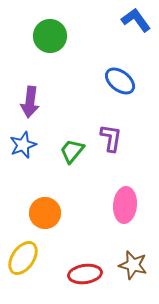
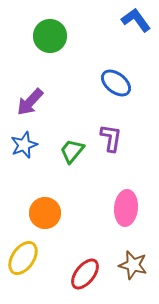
blue ellipse: moved 4 px left, 2 px down
purple arrow: rotated 36 degrees clockwise
blue star: moved 1 px right
pink ellipse: moved 1 px right, 3 px down
red ellipse: rotated 44 degrees counterclockwise
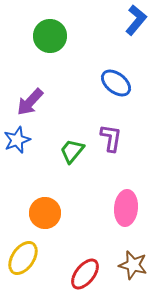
blue L-shape: rotated 76 degrees clockwise
blue star: moved 7 px left, 5 px up
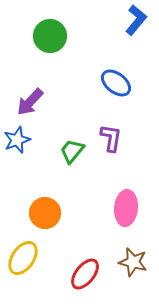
brown star: moved 3 px up
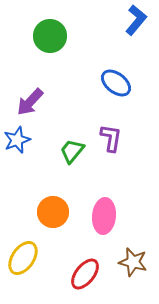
pink ellipse: moved 22 px left, 8 px down
orange circle: moved 8 px right, 1 px up
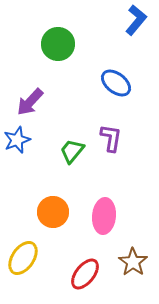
green circle: moved 8 px right, 8 px down
brown star: rotated 20 degrees clockwise
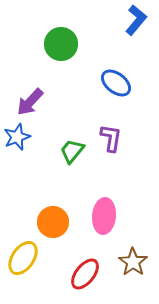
green circle: moved 3 px right
blue star: moved 3 px up
orange circle: moved 10 px down
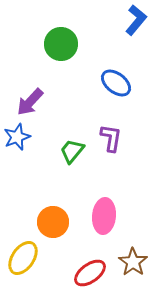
red ellipse: moved 5 px right, 1 px up; rotated 16 degrees clockwise
